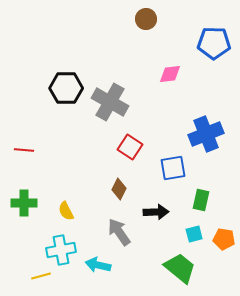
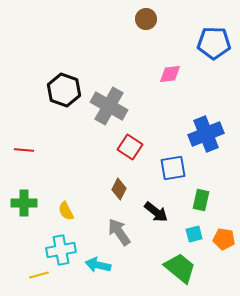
black hexagon: moved 2 px left, 2 px down; rotated 20 degrees clockwise
gray cross: moved 1 px left, 4 px down
black arrow: rotated 40 degrees clockwise
yellow line: moved 2 px left, 1 px up
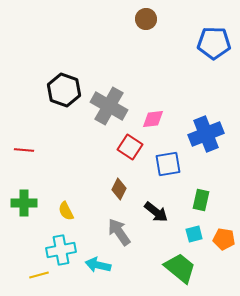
pink diamond: moved 17 px left, 45 px down
blue square: moved 5 px left, 4 px up
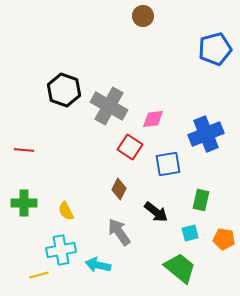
brown circle: moved 3 px left, 3 px up
blue pentagon: moved 1 px right, 6 px down; rotated 16 degrees counterclockwise
cyan square: moved 4 px left, 1 px up
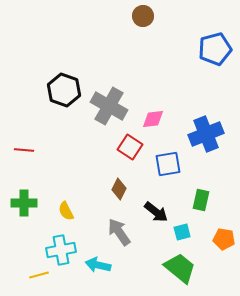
cyan square: moved 8 px left, 1 px up
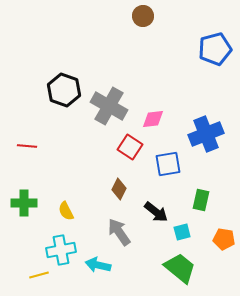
red line: moved 3 px right, 4 px up
